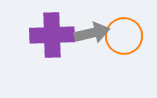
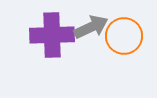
gray arrow: moved 1 px left, 6 px up; rotated 12 degrees counterclockwise
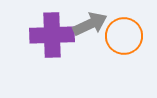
gray arrow: moved 1 px left, 3 px up
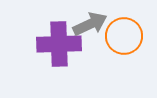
purple cross: moved 7 px right, 9 px down
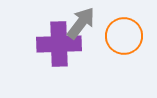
gray arrow: moved 9 px left, 1 px up; rotated 28 degrees counterclockwise
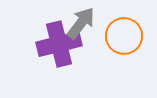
purple cross: rotated 12 degrees counterclockwise
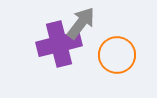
orange circle: moved 7 px left, 19 px down
